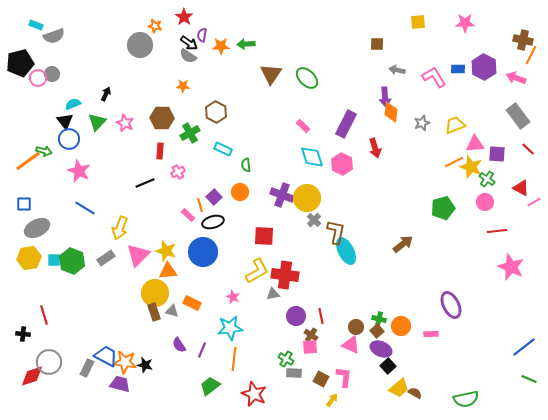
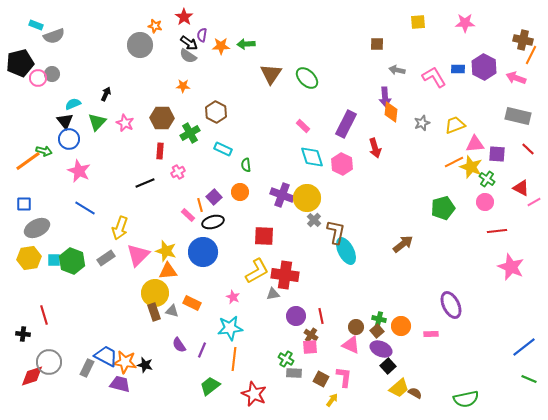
gray rectangle at (518, 116): rotated 40 degrees counterclockwise
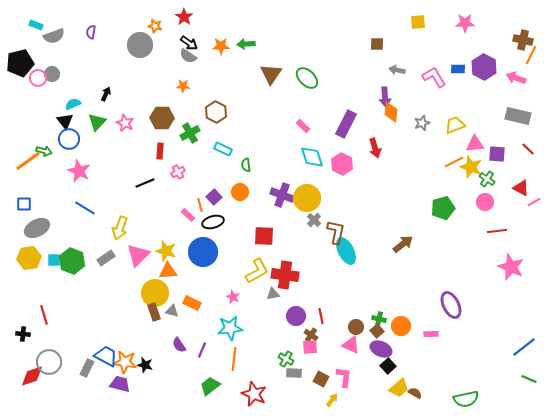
purple semicircle at (202, 35): moved 111 px left, 3 px up
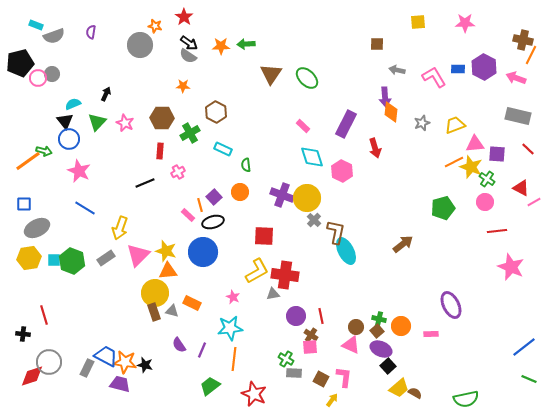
pink hexagon at (342, 164): moved 7 px down
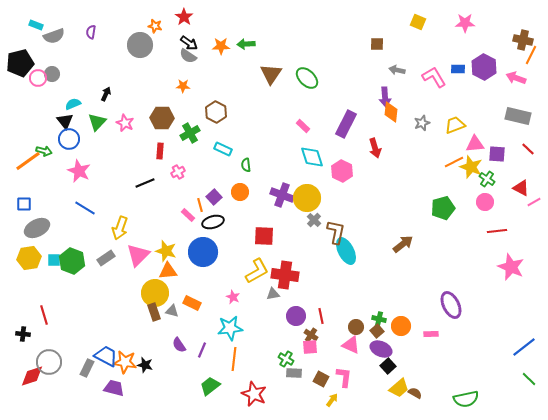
yellow square at (418, 22): rotated 28 degrees clockwise
green line at (529, 379): rotated 21 degrees clockwise
purple trapezoid at (120, 384): moved 6 px left, 4 px down
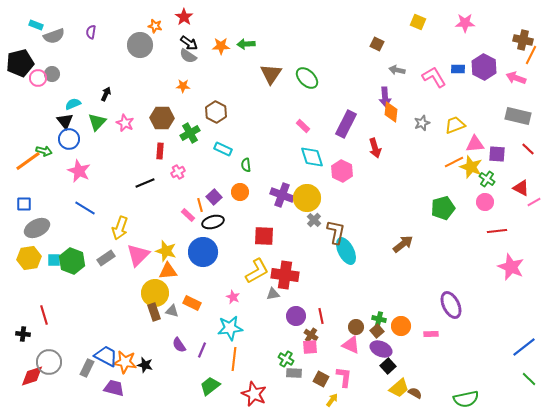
brown square at (377, 44): rotated 24 degrees clockwise
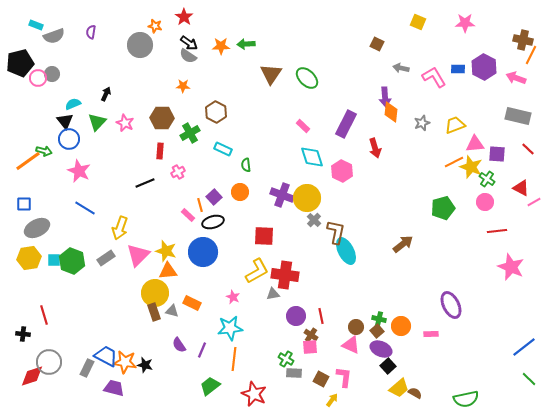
gray arrow at (397, 70): moved 4 px right, 2 px up
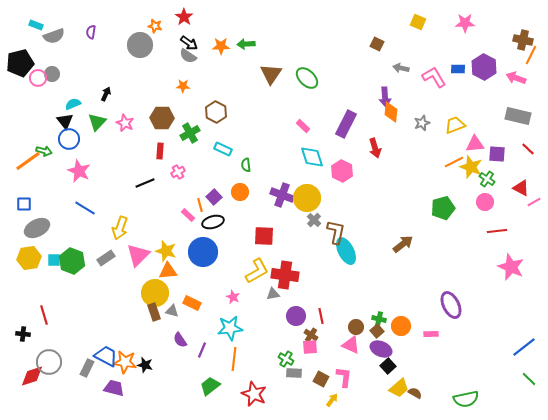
purple semicircle at (179, 345): moved 1 px right, 5 px up
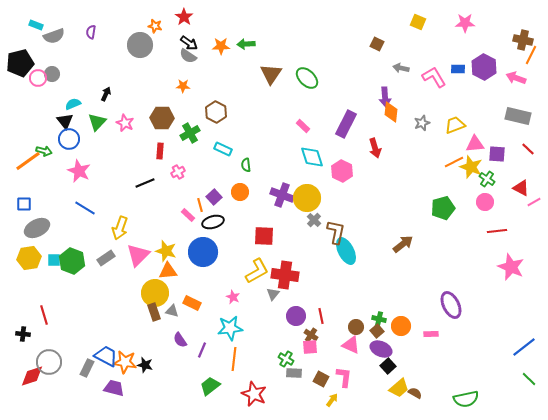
gray triangle at (273, 294): rotated 40 degrees counterclockwise
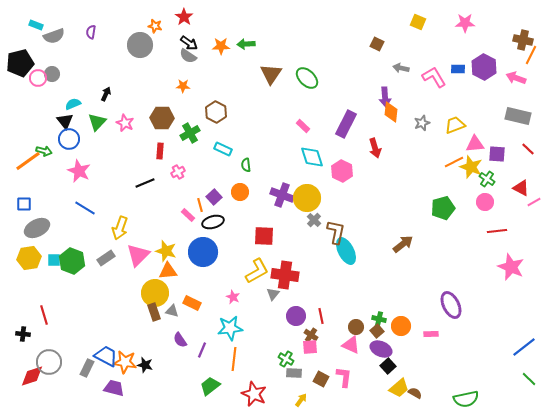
yellow arrow at (332, 400): moved 31 px left
